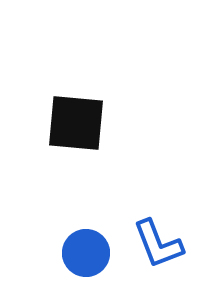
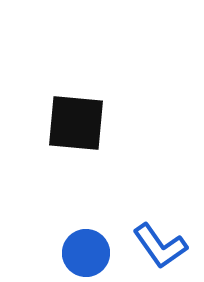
blue L-shape: moved 2 px right, 2 px down; rotated 14 degrees counterclockwise
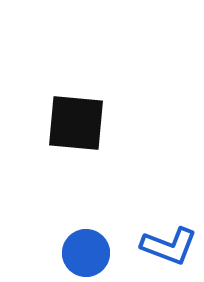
blue L-shape: moved 9 px right; rotated 34 degrees counterclockwise
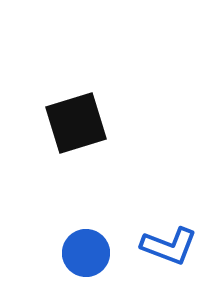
black square: rotated 22 degrees counterclockwise
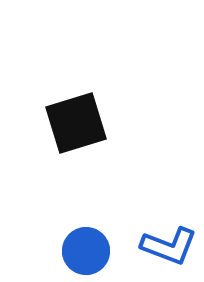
blue circle: moved 2 px up
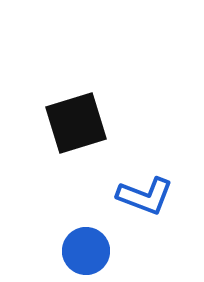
blue L-shape: moved 24 px left, 50 px up
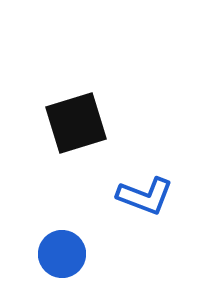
blue circle: moved 24 px left, 3 px down
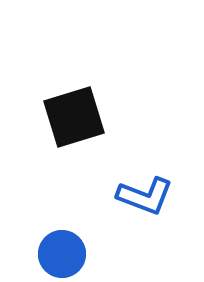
black square: moved 2 px left, 6 px up
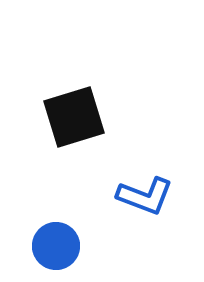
blue circle: moved 6 px left, 8 px up
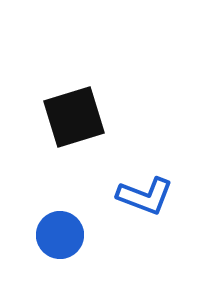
blue circle: moved 4 px right, 11 px up
